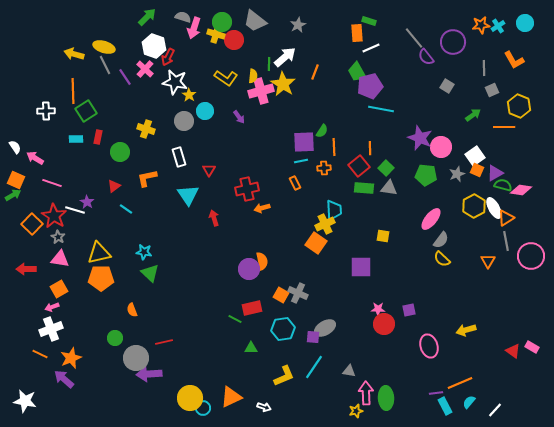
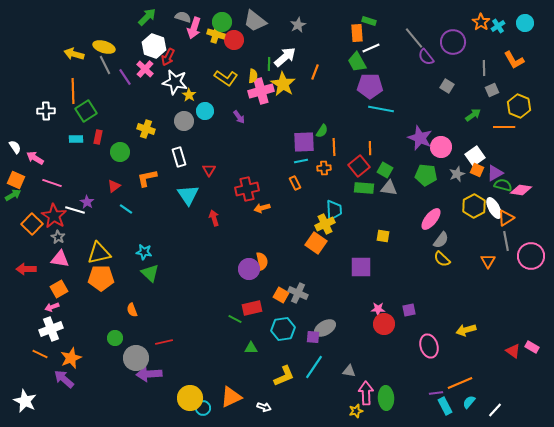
orange star at (481, 25): moved 3 px up; rotated 30 degrees counterclockwise
green trapezoid at (357, 72): moved 10 px up
purple pentagon at (370, 86): rotated 15 degrees clockwise
green square at (386, 168): moved 1 px left, 2 px down; rotated 14 degrees counterclockwise
white star at (25, 401): rotated 15 degrees clockwise
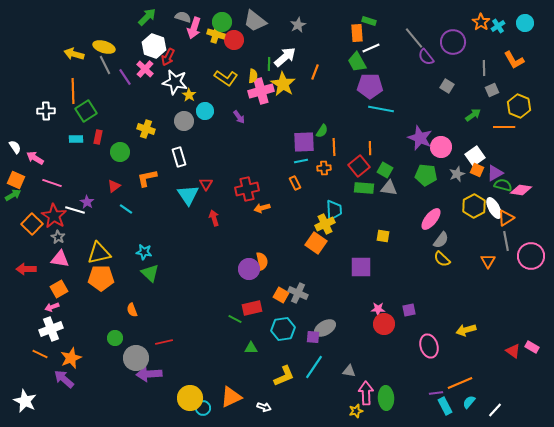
red triangle at (209, 170): moved 3 px left, 14 px down
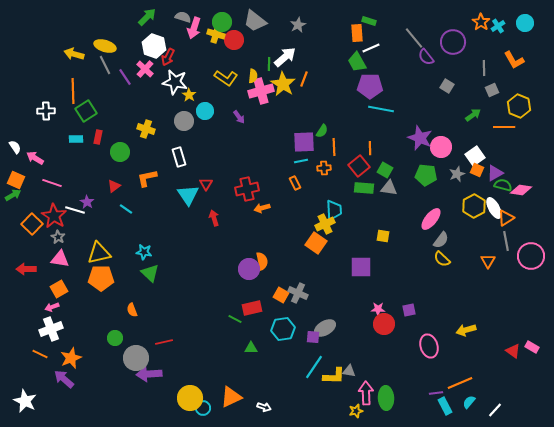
yellow ellipse at (104, 47): moved 1 px right, 1 px up
orange line at (315, 72): moved 11 px left, 7 px down
yellow L-shape at (284, 376): moved 50 px right; rotated 25 degrees clockwise
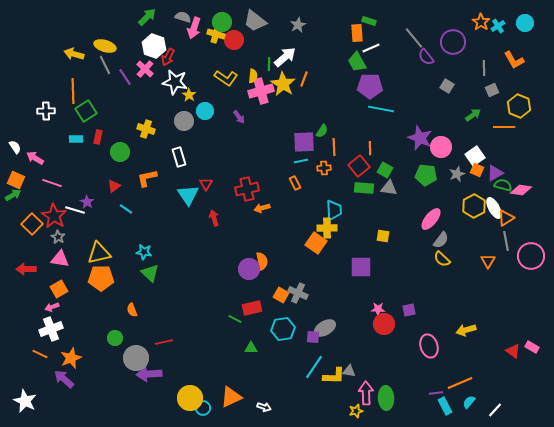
yellow cross at (325, 224): moved 2 px right, 4 px down; rotated 24 degrees clockwise
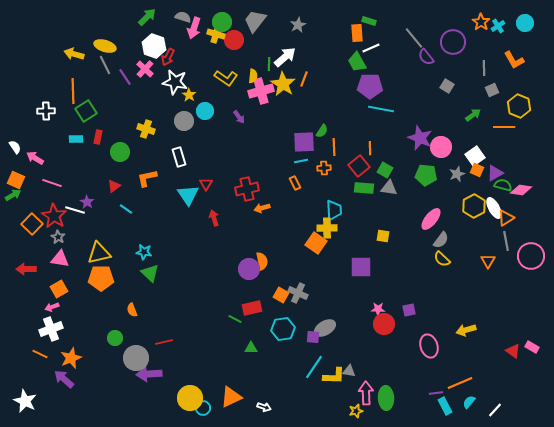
gray trapezoid at (255, 21): rotated 90 degrees clockwise
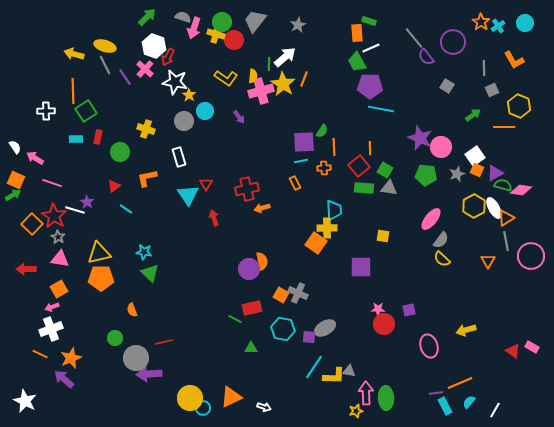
cyan hexagon at (283, 329): rotated 20 degrees clockwise
purple square at (313, 337): moved 4 px left
white line at (495, 410): rotated 14 degrees counterclockwise
